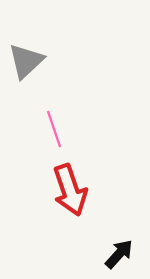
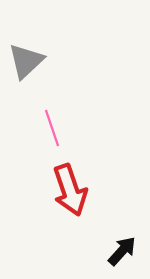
pink line: moved 2 px left, 1 px up
black arrow: moved 3 px right, 3 px up
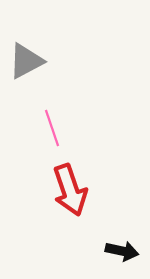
gray triangle: rotated 15 degrees clockwise
black arrow: rotated 60 degrees clockwise
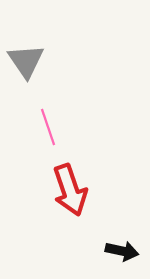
gray triangle: rotated 36 degrees counterclockwise
pink line: moved 4 px left, 1 px up
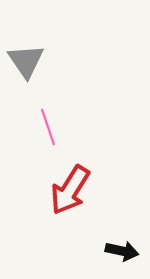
red arrow: rotated 51 degrees clockwise
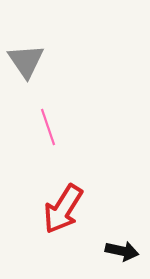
red arrow: moved 7 px left, 19 px down
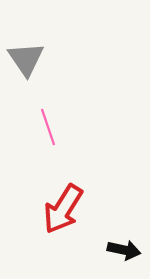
gray triangle: moved 2 px up
black arrow: moved 2 px right, 1 px up
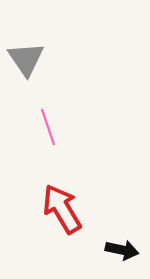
red arrow: moved 1 px left; rotated 117 degrees clockwise
black arrow: moved 2 px left
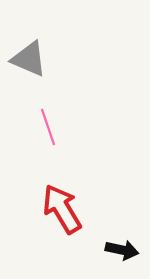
gray triangle: moved 3 px right; rotated 33 degrees counterclockwise
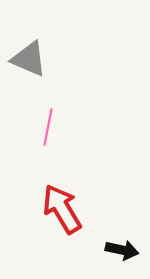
pink line: rotated 30 degrees clockwise
